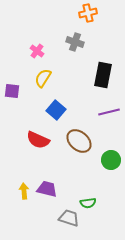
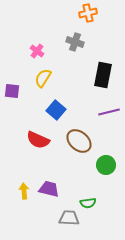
green circle: moved 5 px left, 5 px down
purple trapezoid: moved 2 px right
gray trapezoid: rotated 15 degrees counterclockwise
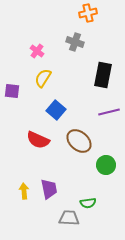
purple trapezoid: rotated 65 degrees clockwise
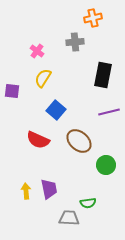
orange cross: moved 5 px right, 5 px down
gray cross: rotated 24 degrees counterclockwise
yellow arrow: moved 2 px right
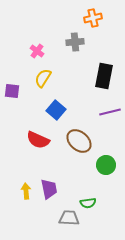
black rectangle: moved 1 px right, 1 px down
purple line: moved 1 px right
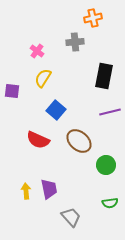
green semicircle: moved 22 px right
gray trapezoid: moved 2 px right, 1 px up; rotated 45 degrees clockwise
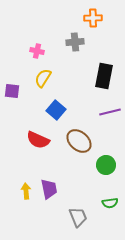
orange cross: rotated 12 degrees clockwise
pink cross: rotated 24 degrees counterclockwise
gray trapezoid: moved 7 px right; rotated 20 degrees clockwise
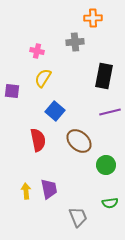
blue square: moved 1 px left, 1 px down
red semicircle: rotated 125 degrees counterclockwise
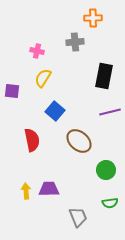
red semicircle: moved 6 px left
green circle: moved 5 px down
purple trapezoid: rotated 80 degrees counterclockwise
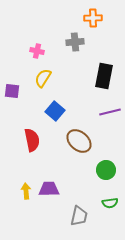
gray trapezoid: moved 1 px right, 1 px up; rotated 35 degrees clockwise
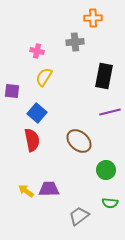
yellow semicircle: moved 1 px right, 1 px up
blue square: moved 18 px left, 2 px down
yellow arrow: rotated 49 degrees counterclockwise
green semicircle: rotated 14 degrees clockwise
gray trapezoid: rotated 140 degrees counterclockwise
